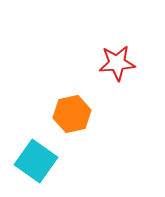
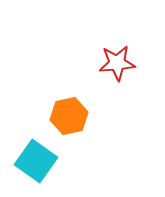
orange hexagon: moved 3 px left, 2 px down
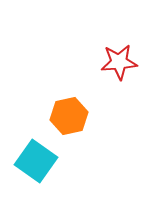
red star: moved 2 px right, 1 px up
